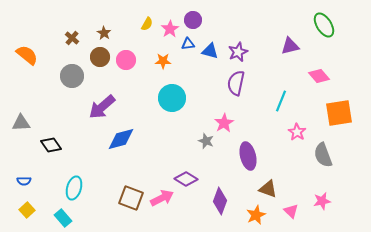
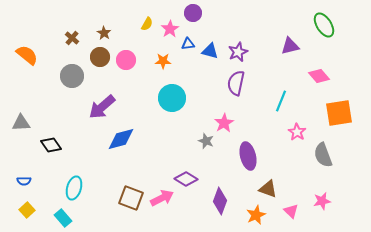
purple circle at (193, 20): moved 7 px up
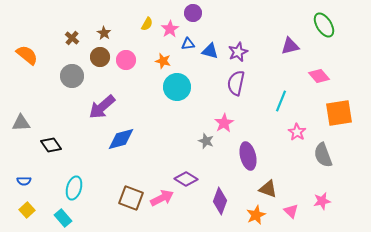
orange star at (163, 61): rotated 14 degrees clockwise
cyan circle at (172, 98): moved 5 px right, 11 px up
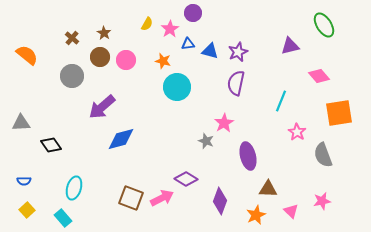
brown triangle at (268, 189): rotated 18 degrees counterclockwise
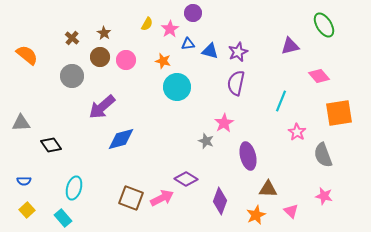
pink star at (322, 201): moved 2 px right, 5 px up; rotated 24 degrees clockwise
